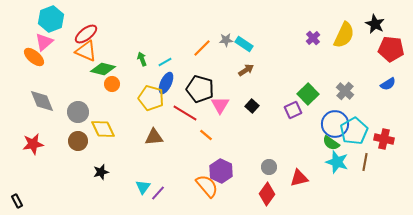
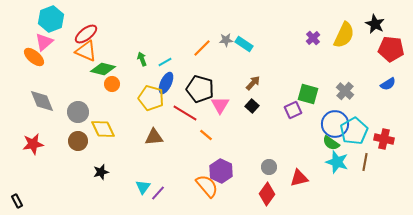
brown arrow at (246, 70): moved 7 px right, 13 px down; rotated 14 degrees counterclockwise
green square at (308, 94): rotated 30 degrees counterclockwise
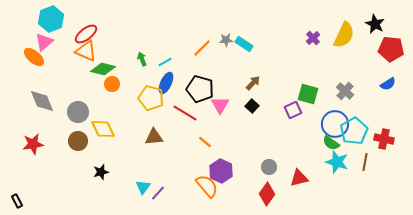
orange line at (206, 135): moved 1 px left, 7 px down
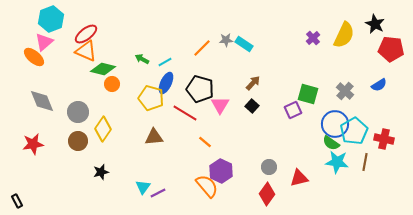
green arrow at (142, 59): rotated 40 degrees counterclockwise
blue semicircle at (388, 84): moved 9 px left, 1 px down
yellow diamond at (103, 129): rotated 60 degrees clockwise
cyan star at (337, 162): rotated 10 degrees counterclockwise
purple line at (158, 193): rotated 21 degrees clockwise
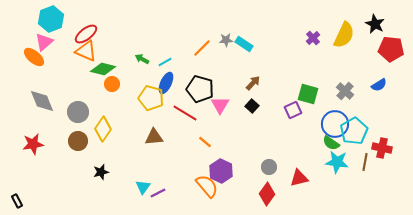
red cross at (384, 139): moved 2 px left, 9 px down
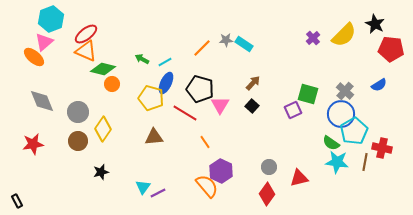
yellow semicircle at (344, 35): rotated 20 degrees clockwise
blue circle at (335, 124): moved 6 px right, 10 px up
orange line at (205, 142): rotated 16 degrees clockwise
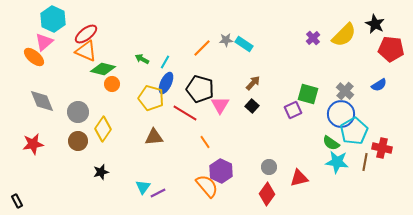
cyan hexagon at (51, 19): moved 2 px right; rotated 15 degrees counterclockwise
cyan line at (165, 62): rotated 32 degrees counterclockwise
